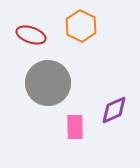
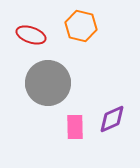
orange hexagon: rotated 12 degrees counterclockwise
purple diamond: moved 2 px left, 9 px down
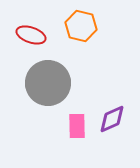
pink rectangle: moved 2 px right, 1 px up
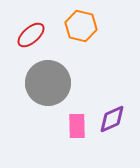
red ellipse: rotated 60 degrees counterclockwise
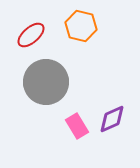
gray circle: moved 2 px left, 1 px up
pink rectangle: rotated 30 degrees counterclockwise
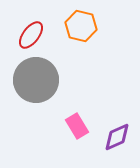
red ellipse: rotated 12 degrees counterclockwise
gray circle: moved 10 px left, 2 px up
purple diamond: moved 5 px right, 18 px down
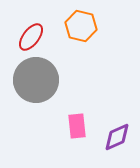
red ellipse: moved 2 px down
pink rectangle: rotated 25 degrees clockwise
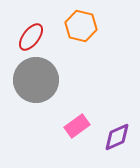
pink rectangle: rotated 60 degrees clockwise
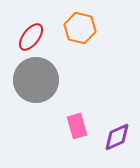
orange hexagon: moved 1 px left, 2 px down
pink rectangle: rotated 70 degrees counterclockwise
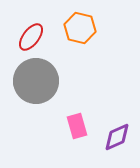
gray circle: moved 1 px down
